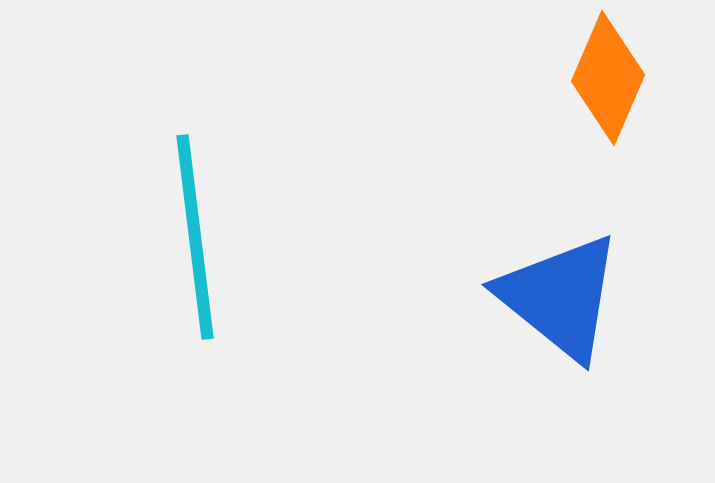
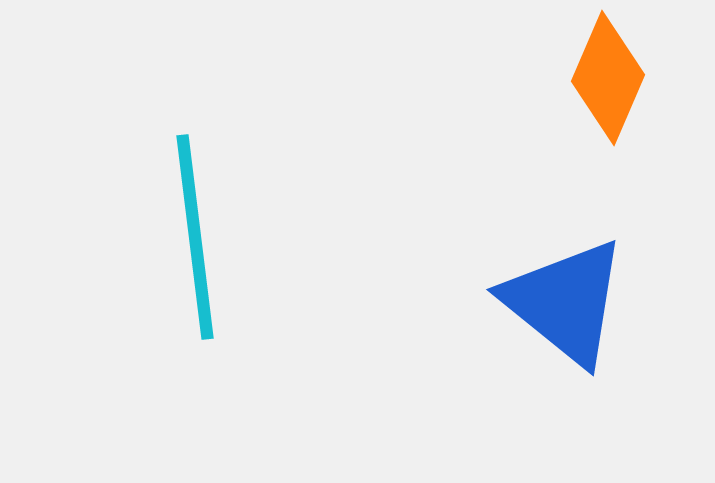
blue triangle: moved 5 px right, 5 px down
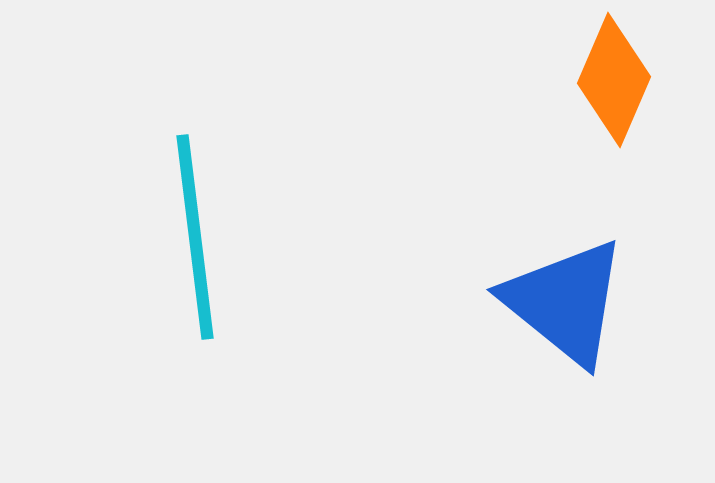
orange diamond: moved 6 px right, 2 px down
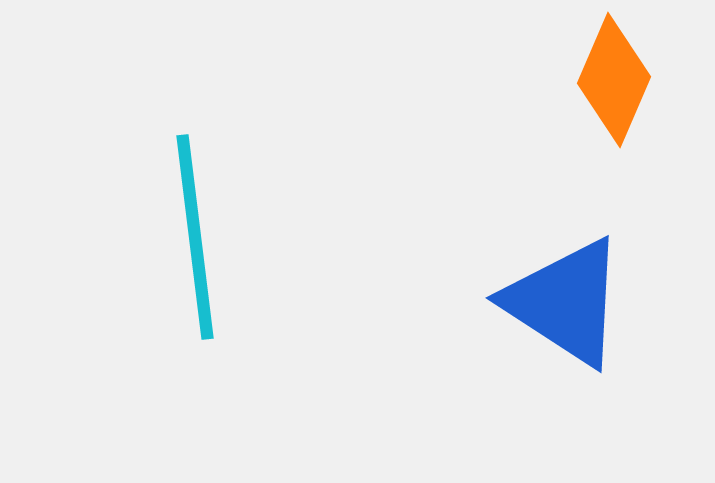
blue triangle: rotated 6 degrees counterclockwise
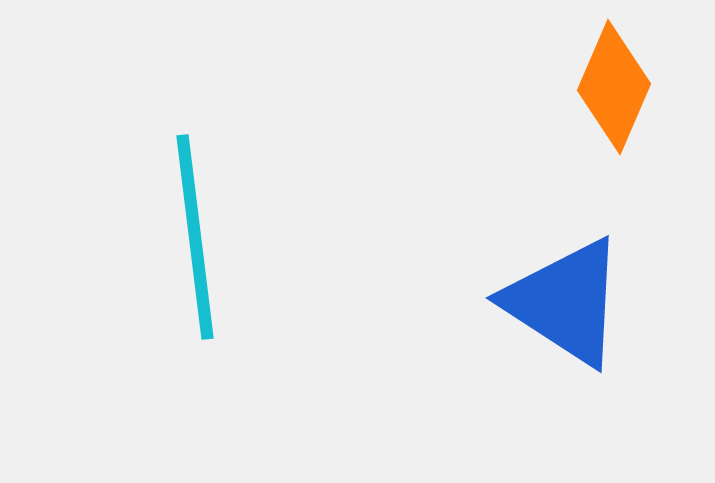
orange diamond: moved 7 px down
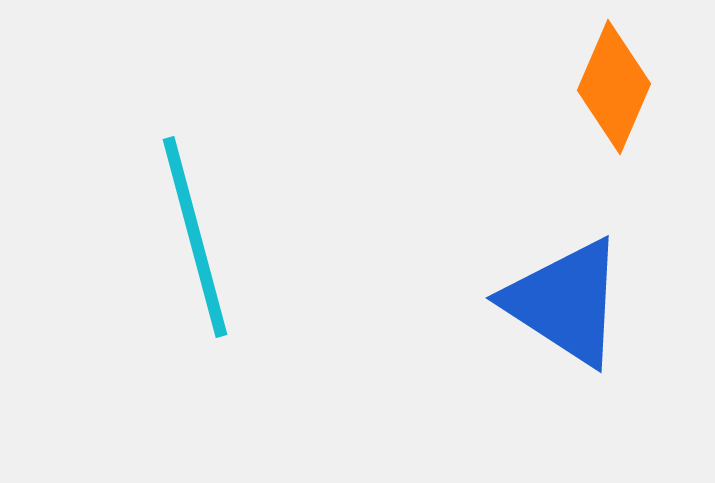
cyan line: rotated 8 degrees counterclockwise
